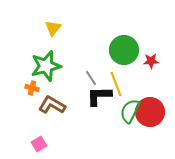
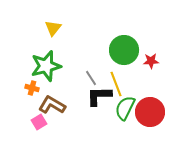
green semicircle: moved 5 px left, 3 px up
pink square: moved 22 px up
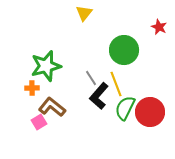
yellow triangle: moved 31 px right, 15 px up
red star: moved 8 px right, 34 px up; rotated 28 degrees clockwise
orange cross: rotated 16 degrees counterclockwise
black L-shape: rotated 48 degrees counterclockwise
brown L-shape: moved 2 px down; rotated 8 degrees clockwise
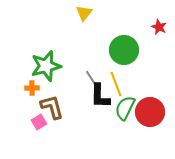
black L-shape: moved 1 px right; rotated 40 degrees counterclockwise
brown L-shape: rotated 36 degrees clockwise
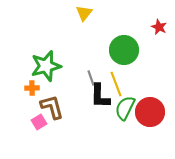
gray line: rotated 14 degrees clockwise
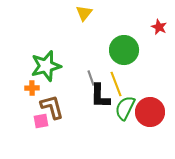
pink square: moved 2 px right, 1 px up; rotated 21 degrees clockwise
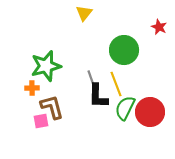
black L-shape: moved 2 px left
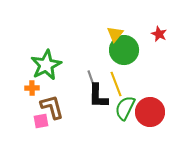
yellow triangle: moved 31 px right, 21 px down
red star: moved 7 px down
green star: moved 1 px up; rotated 12 degrees counterclockwise
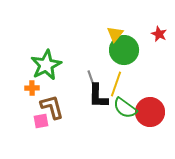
yellow line: rotated 40 degrees clockwise
green semicircle: rotated 80 degrees counterclockwise
